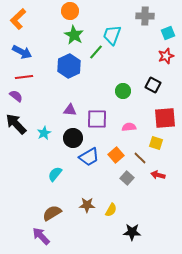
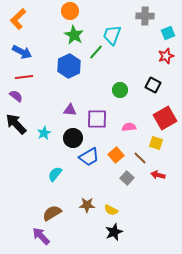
green circle: moved 3 px left, 1 px up
red square: rotated 25 degrees counterclockwise
yellow semicircle: rotated 88 degrees clockwise
black star: moved 18 px left; rotated 24 degrees counterclockwise
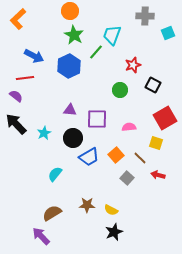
blue arrow: moved 12 px right, 4 px down
red star: moved 33 px left, 9 px down
red line: moved 1 px right, 1 px down
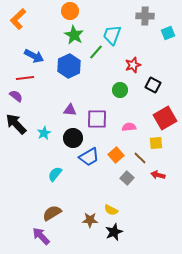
yellow square: rotated 24 degrees counterclockwise
brown star: moved 3 px right, 15 px down
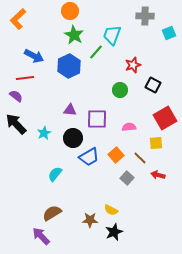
cyan square: moved 1 px right
